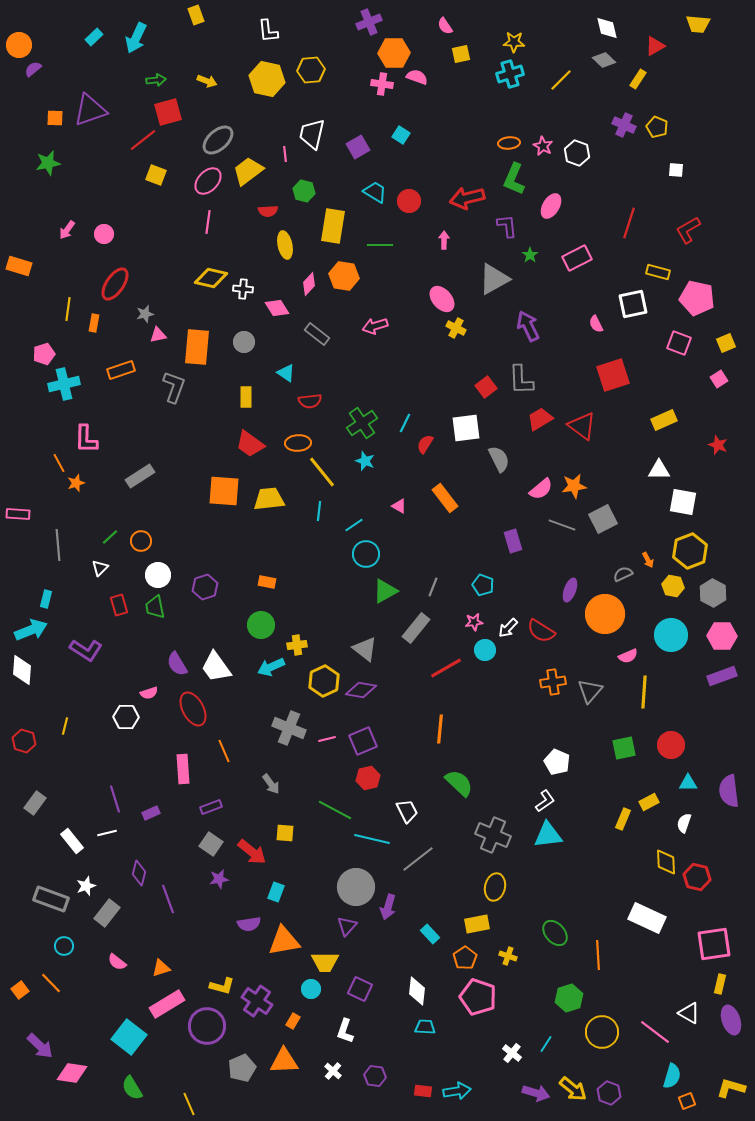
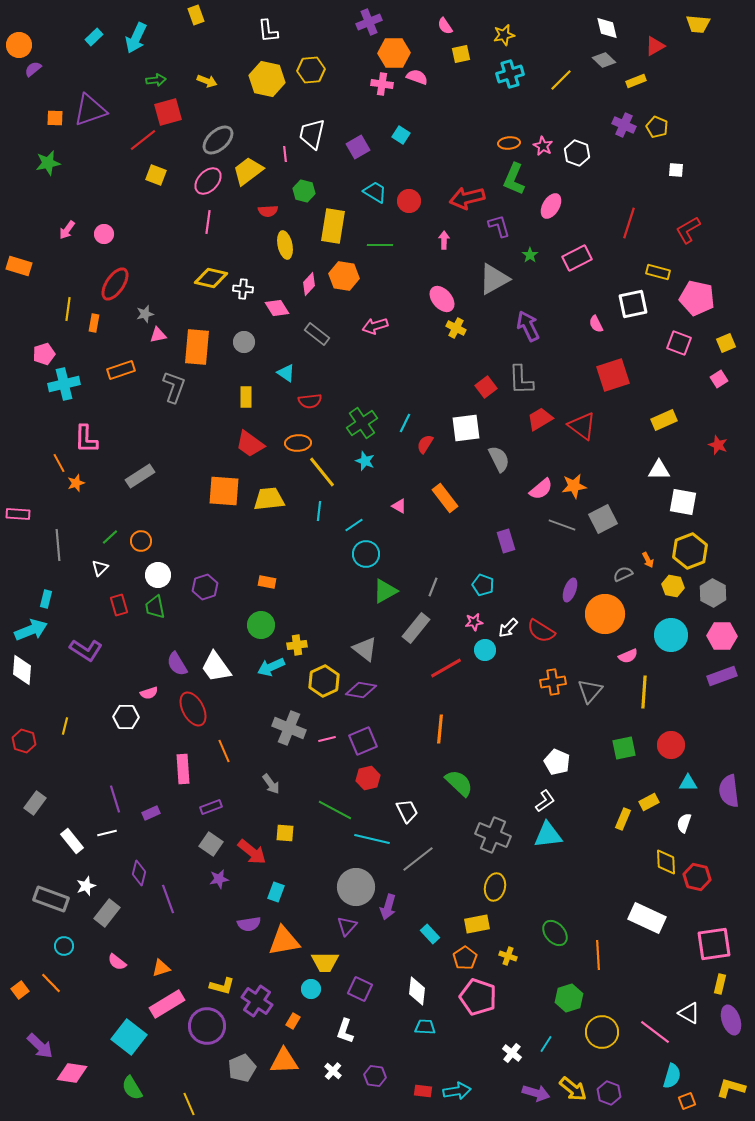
yellow star at (514, 42): moved 10 px left, 7 px up; rotated 15 degrees counterclockwise
yellow rectangle at (638, 79): moved 2 px left, 2 px down; rotated 36 degrees clockwise
purple L-shape at (507, 226): moved 8 px left; rotated 10 degrees counterclockwise
purple rectangle at (513, 541): moved 7 px left
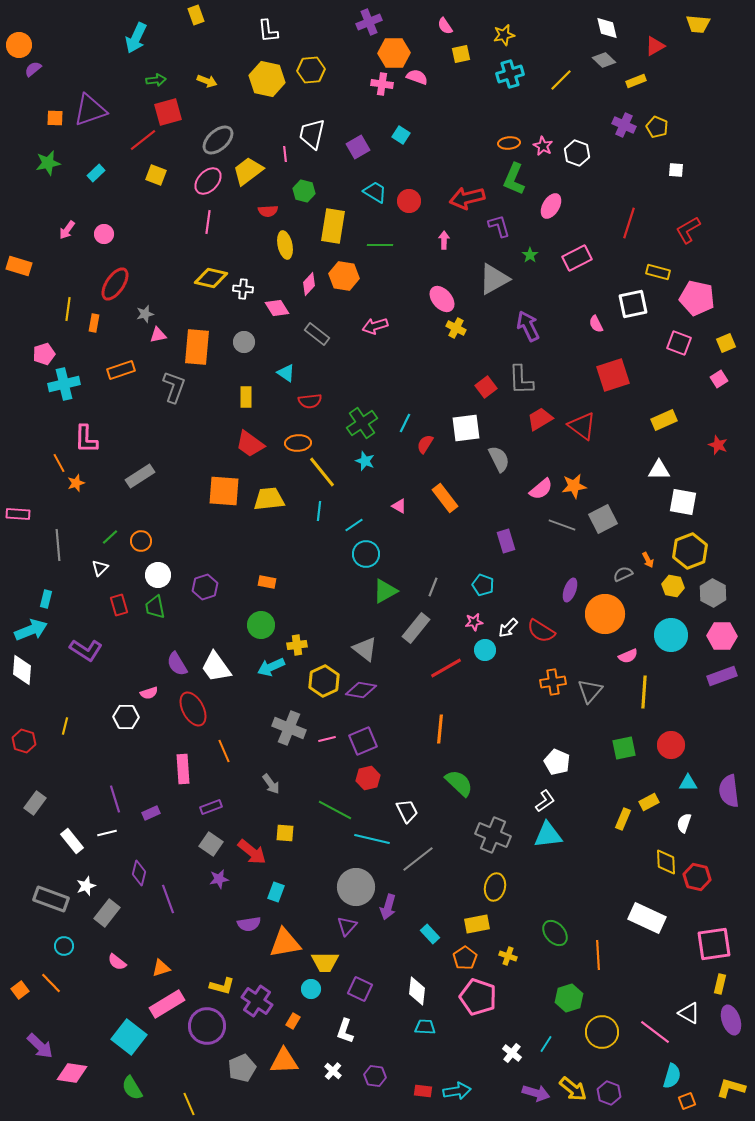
cyan rectangle at (94, 37): moved 2 px right, 136 px down
orange triangle at (284, 941): moved 1 px right, 2 px down
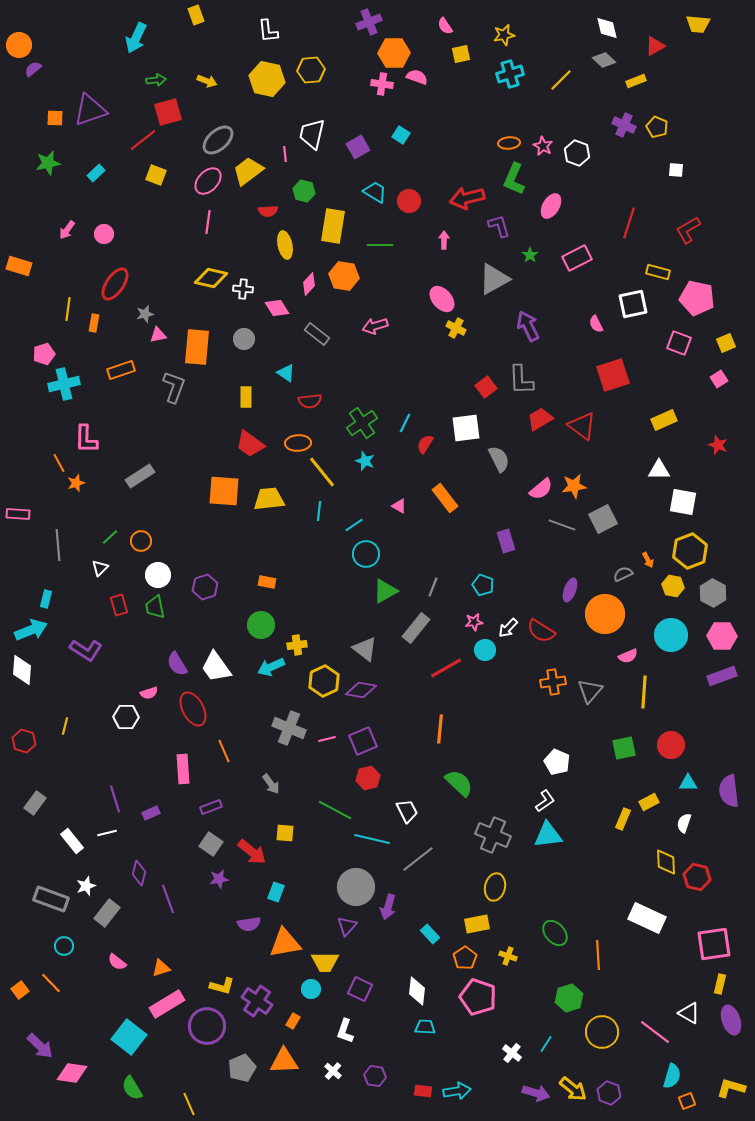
gray circle at (244, 342): moved 3 px up
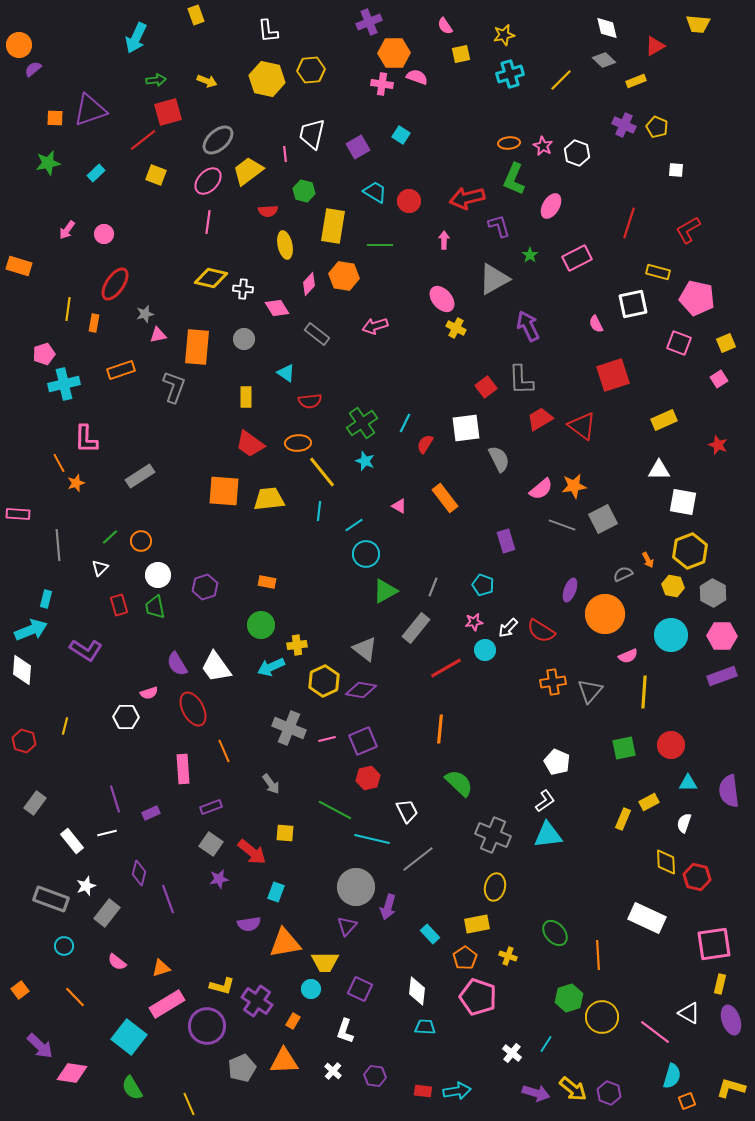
orange line at (51, 983): moved 24 px right, 14 px down
yellow circle at (602, 1032): moved 15 px up
